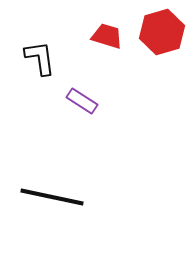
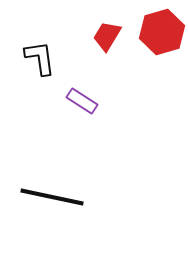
red trapezoid: rotated 76 degrees counterclockwise
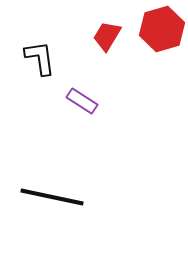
red hexagon: moved 3 px up
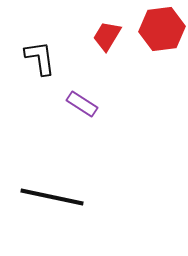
red hexagon: rotated 9 degrees clockwise
purple rectangle: moved 3 px down
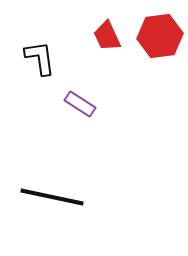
red hexagon: moved 2 px left, 7 px down
red trapezoid: rotated 56 degrees counterclockwise
purple rectangle: moved 2 px left
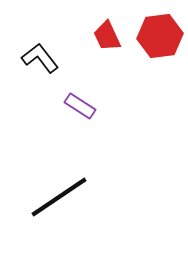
black L-shape: rotated 30 degrees counterclockwise
purple rectangle: moved 2 px down
black line: moved 7 px right; rotated 46 degrees counterclockwise
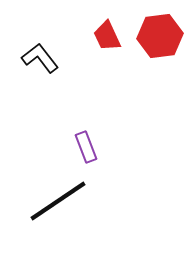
purple rectangle: moved 6 px right, 41 px down; rotated 36 degrees clockwise
black line: moved 1 px left, 4 px down
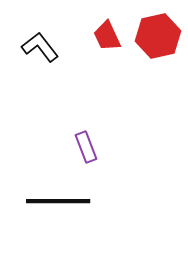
red hexagon: moved 2 px left; rotated 6 degrees counterclockwise
black L-shape: moved 11 px up
black line: rotated 34 degrees clockwise
